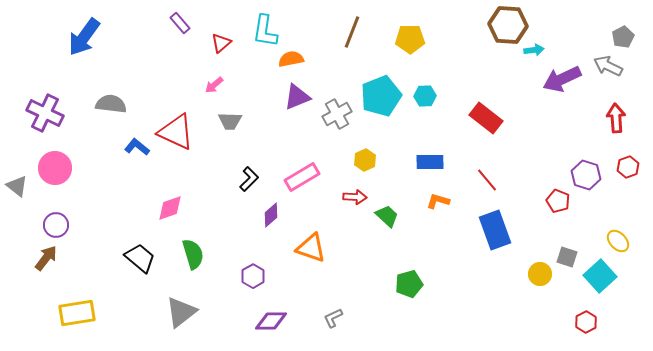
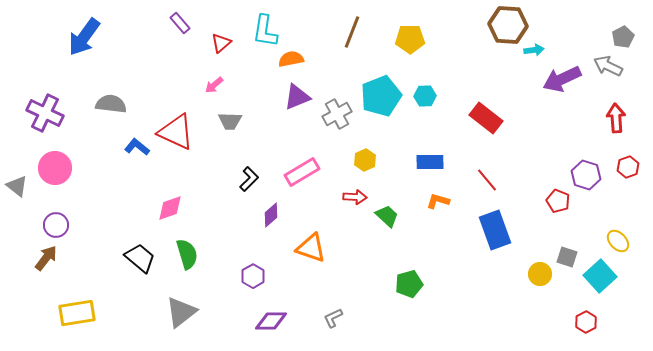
pink rectangle at (302, 177): moved 5 px up
green semicircle at (193, 254): moved 6 px left
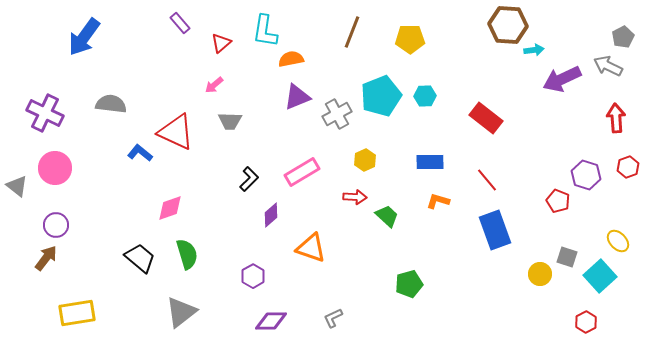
blue L-shape at (137, 147): moved 3 px right, 6 px down
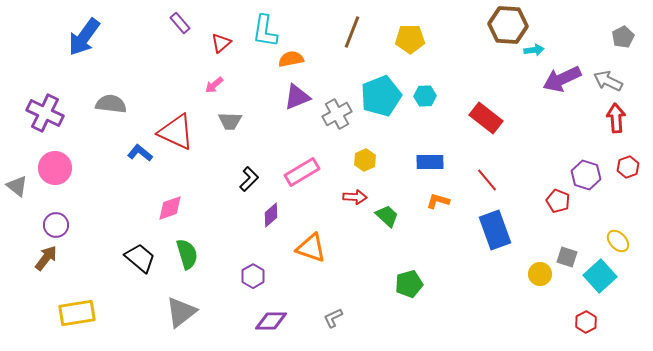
gray arrow at (608, 66): moved 15 px down
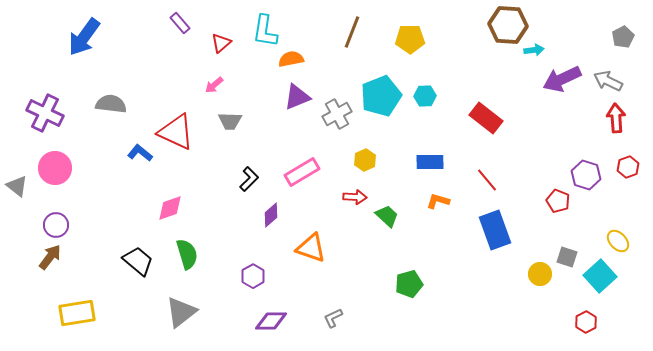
brown arrow at (46, 258): moved 4 px right, 1 px up
black trapezoid at (140, 258): moved 2 px left, 3 px down
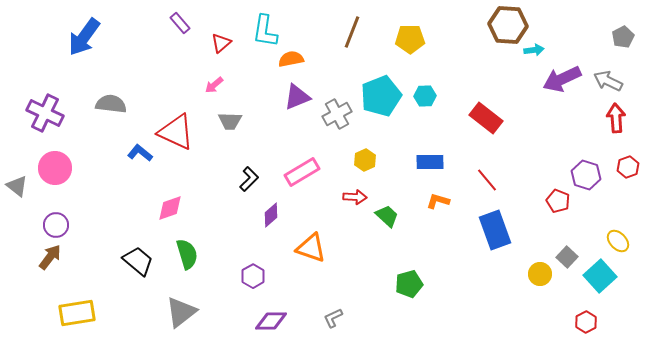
gray square at (567, 257): rotated 25 degrees clockwise
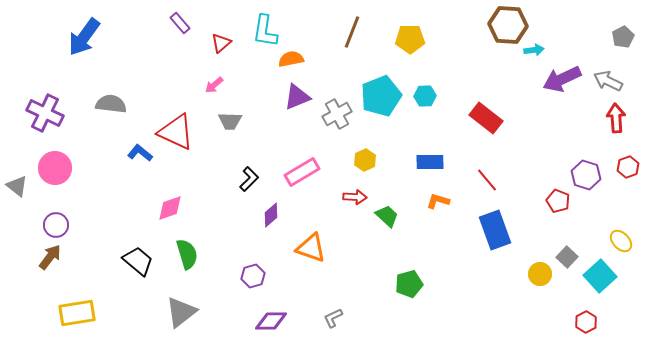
yellow ellipse at (618, 241): moved 3 px right
purple hexagon at (253, 276): rotated 15 degrees clockwise
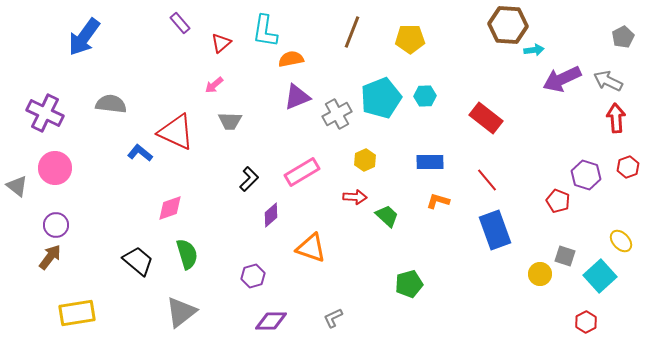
cyan pentagon at (381, 96): moved 2 px down
gray square at (567, 257): moved 2 px left, 1 px up; rotated 25 degrees counterclockwise
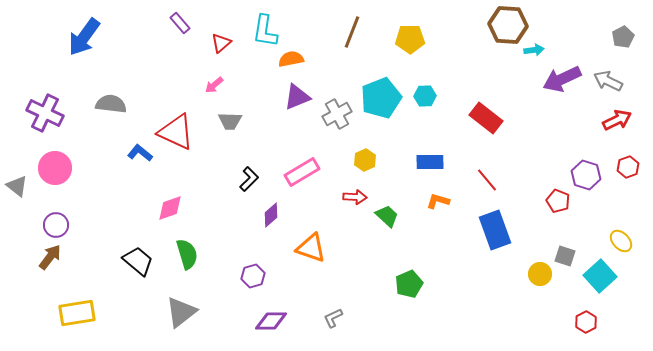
red arrow at (616, 118): moved 1 px right, 2 px down; rotated 68 degrees clockwise
green pentagon at (409, 284): rotated 8 degrees counterclockwise
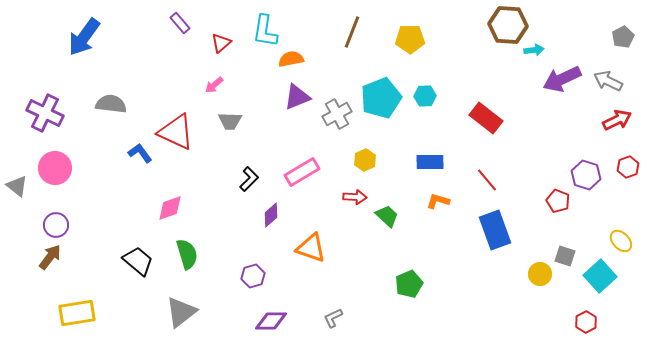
blue L-shape at (140, 153): rotated 15 degrees clockwise
